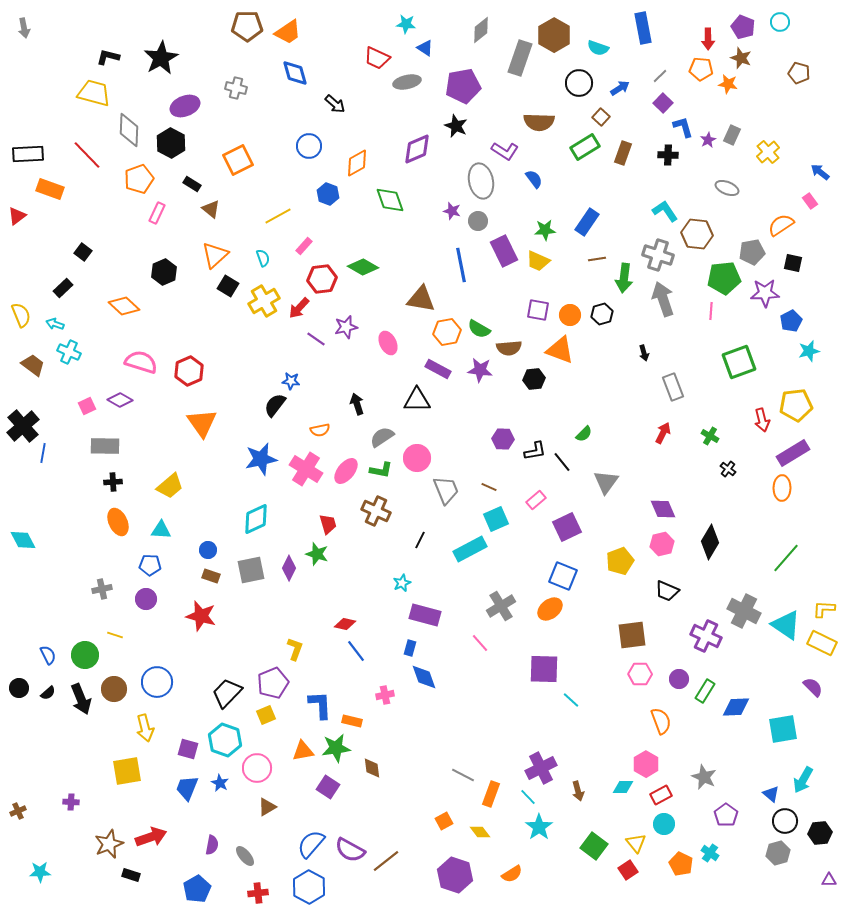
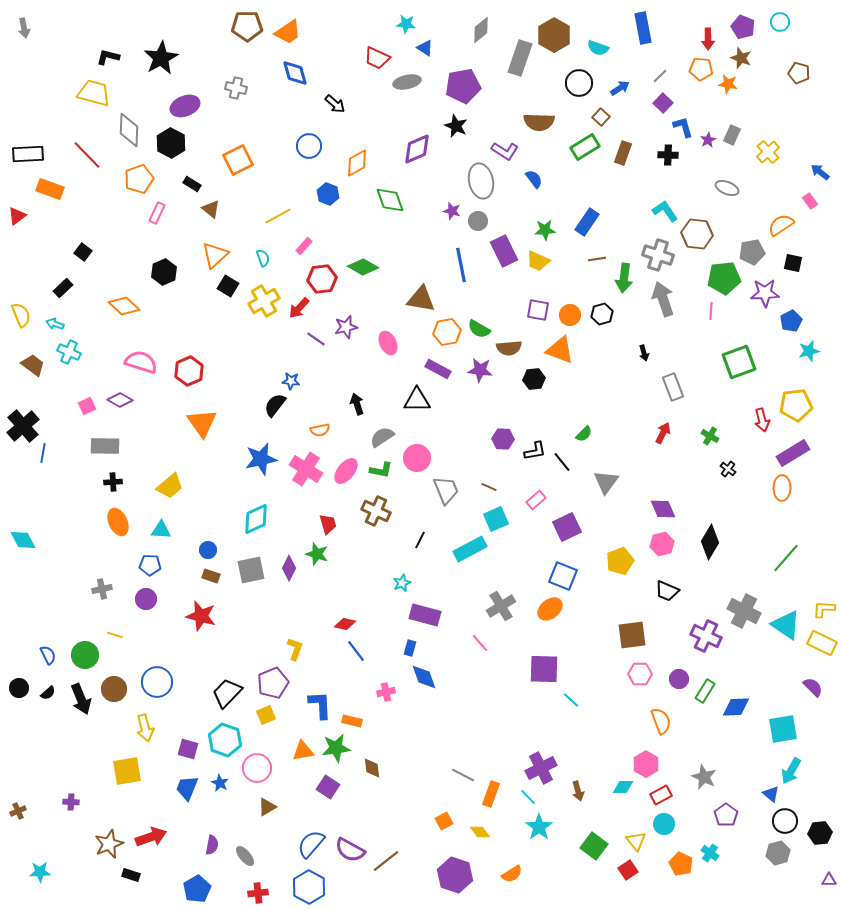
pink cross at (385, 695): moved 1 px right, 3 px up
cyan arrow at (803, 780): moved 12 px left, 9 px up
yellow triangle at (636, 843): moved 2 px up
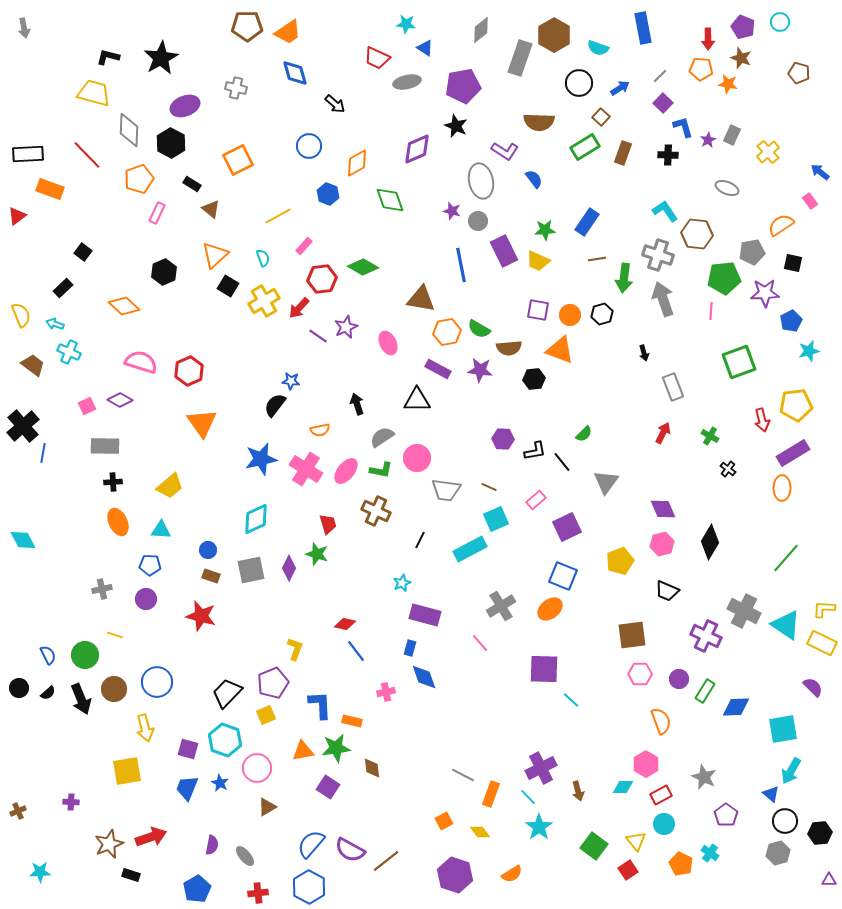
purple star at (346, 327): rotated 10 degrees counterclockwise
purple line at (316, 339): moved 2 px right, 3 px up
gray trapezoid at (446, 490): rotated 120 degrees clockwise
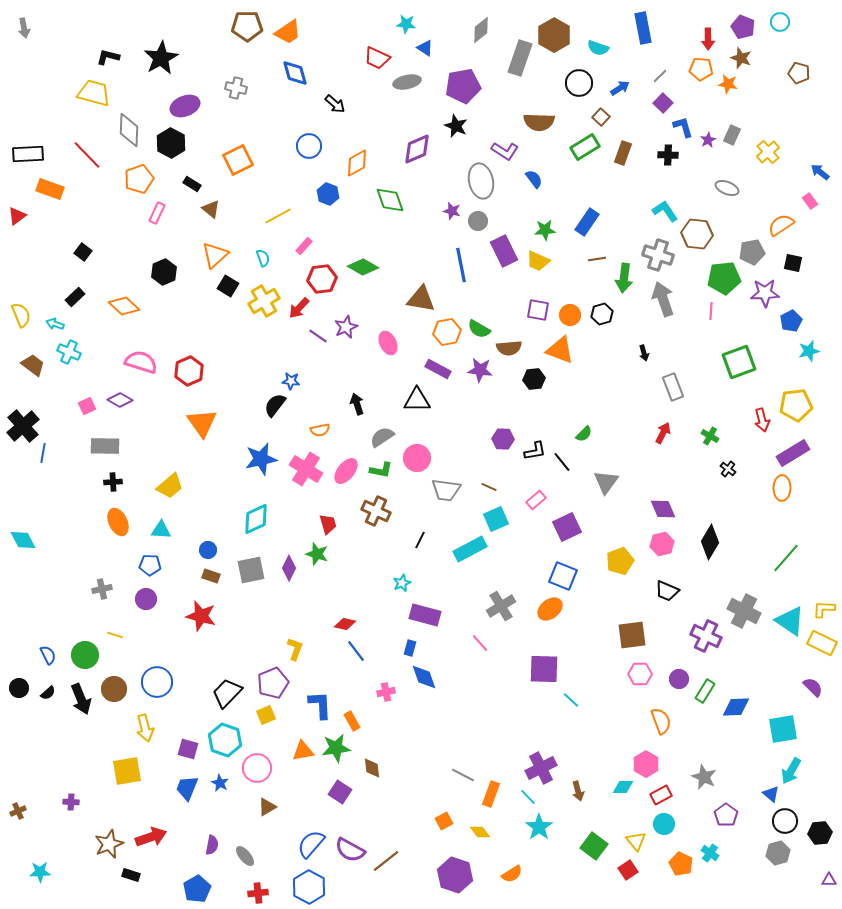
black rectangle at (63, 288): moved 12 px right, 9 px down
cyan triangle at (786, 625): moved 4 px right, 4 px up
orange rectangle at (352, 721): rotated 48 degrees clockwise
purple square at (328, 787): moved 12 px right, 5 px down
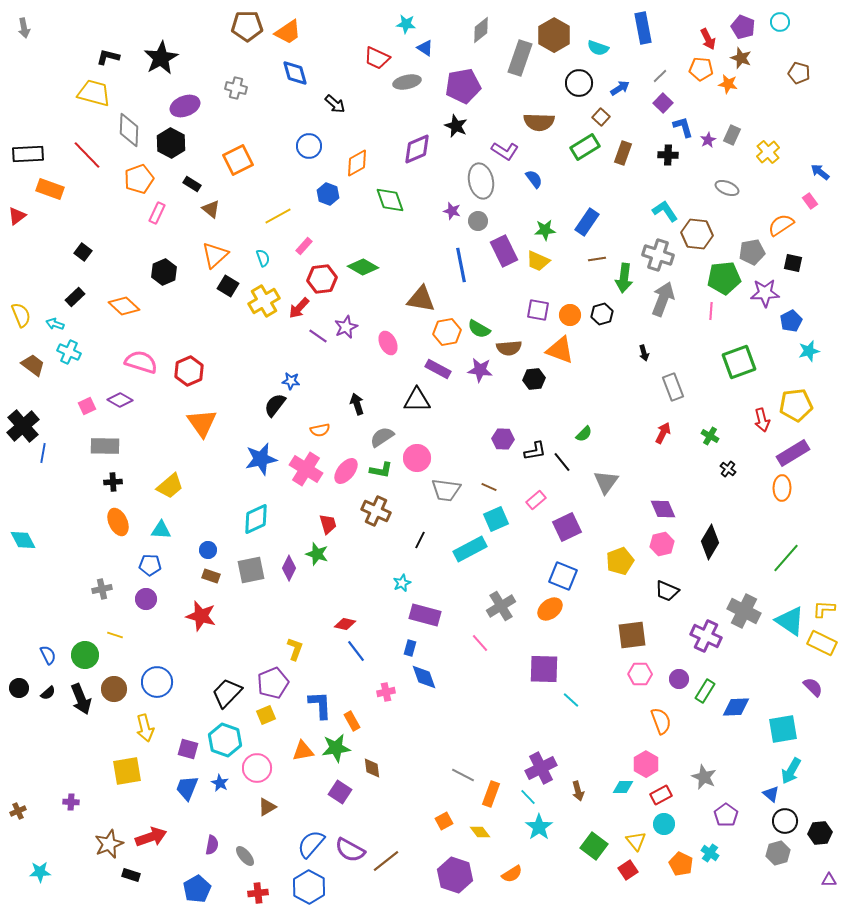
red arrow at (708, 39): rotated 25 degrees counterclockwise
gray arrow at (663, 299): rotated 40 degrees clockwise
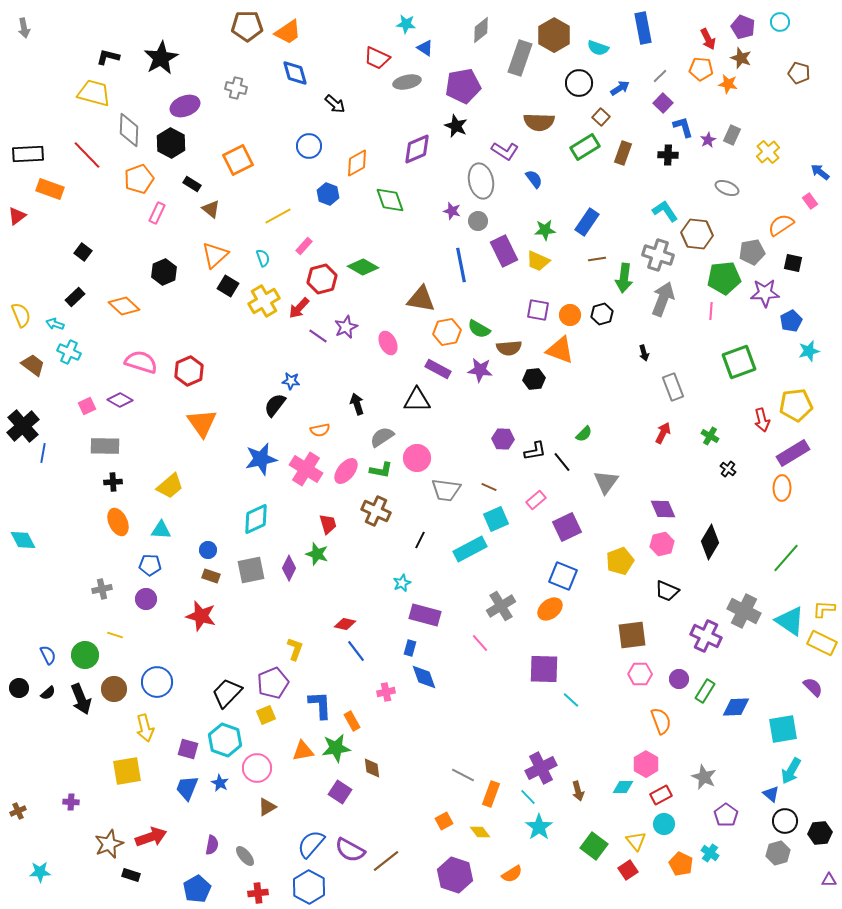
red hexagon at (322, 279): rotated 8 degrees counterclockwise
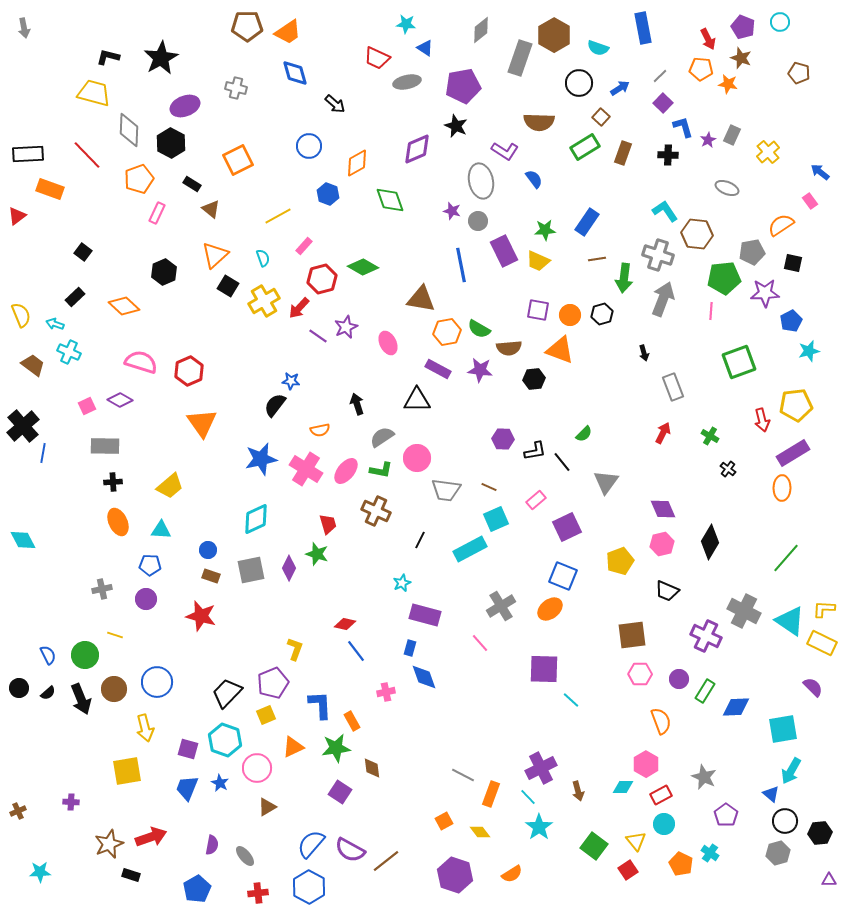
orange triangle at (303, 751): moved 10 px left, 4 px up; rotated 15 degrees counterclockwise
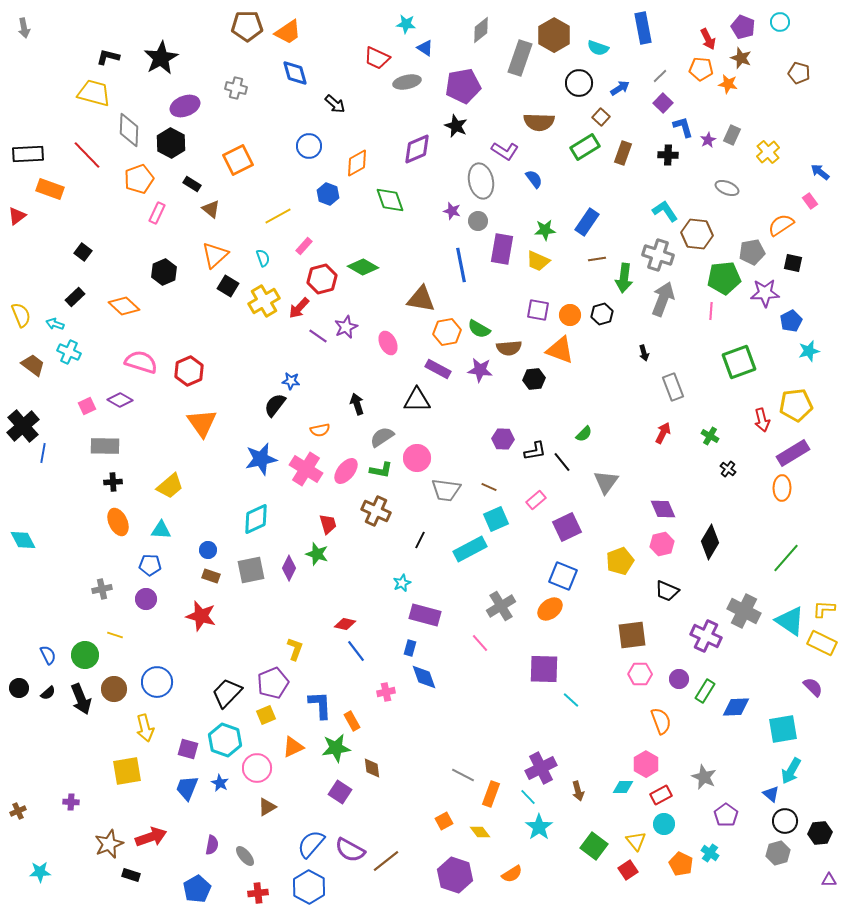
purple rectangle at (504, 251): moved 2 px left, 2 px up; rotated 36 degrees clockwise
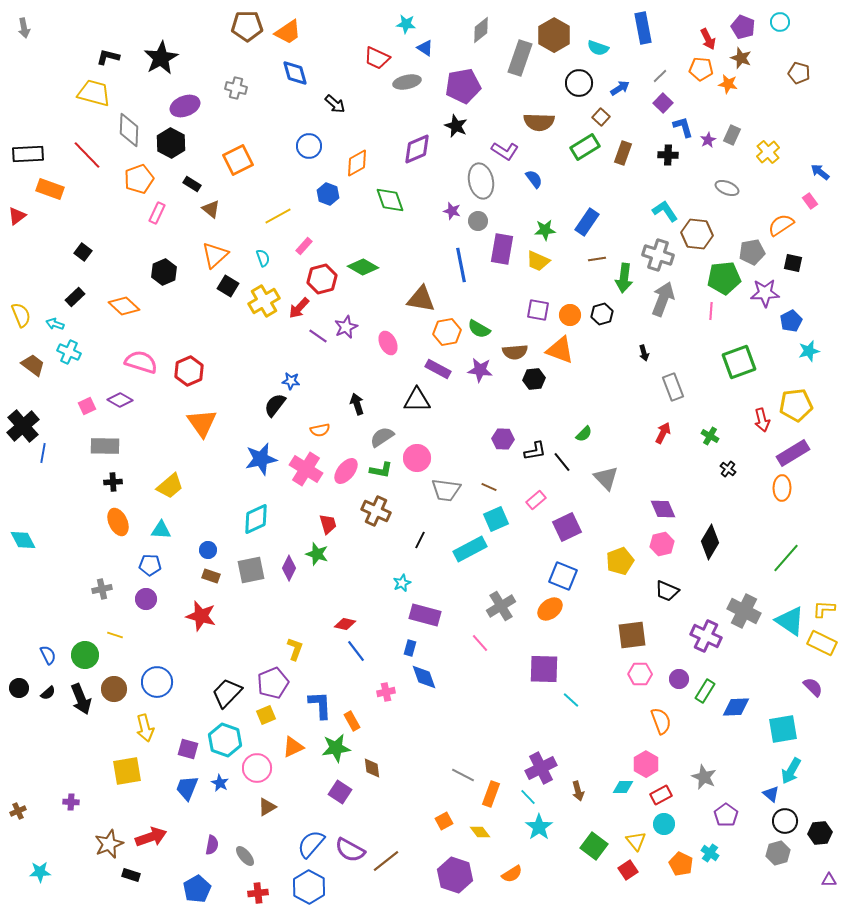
brown semicircle at (509, 348): moved 6 px right, 4 px down
gray triangle at (606, 482): moved 4 px up; rotated 20 degrees counterclockwise
